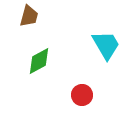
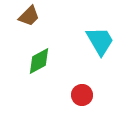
brown trapezoid: rotated 30 degrees clockwise
cyan trapezoid: moved 6 px left, 4 px up
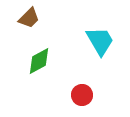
brown trapezoid: moved 2 px down
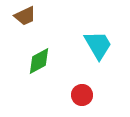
brown trapezoid: moved 4 px left, 2 px up; rotated 20 degrees clockwise
cyan trapezoid: moved 2 px left, 4 px down
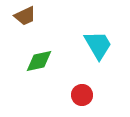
green diamond: rotated 16 degrees clockwise
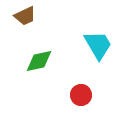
red circle: moved 1 px left
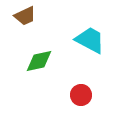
cyan trapezoid: moved 8 px left, 5 px up; rotated 32 degrees counterclockwise
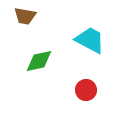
brown trapezoid: rotated 35 degrees clockwise
red circle: moved 5 px right, 5 px up
